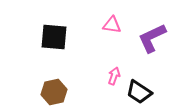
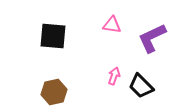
black square: moved 1 px left, 1 px up
black trapezoid: moved 2 px right, 6 px up; rotated 12 degrees clockwise
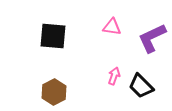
pink triangle: moved 2 px down
brown hexagon: rotated 15 degrees counterclockwise
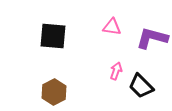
purple L-shape: rotated 40 degrees clockwise
pink arrow: moved 2 px right, 5 px up
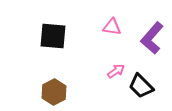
purple L-shape: rotated 64 degrees counterclockwise
pink arrow: rotated 36 degrees clockwise
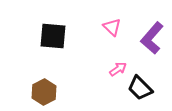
pink triangle: rotated 36 degrees clockwise
pink arrow: moved 2 px right, 2 px up
black trapezoid: moved 1 px left, 2 px down
brown hexagon: moved 10 px left
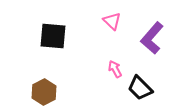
pink triangle: moved 6 px up
pink arrow: moved 3 px left; rotated 84 degrees counterclockwise
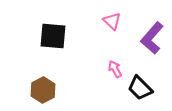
brown hexagon: moved 1 px left, 2 px up
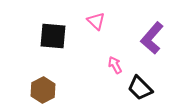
pink triangle: moved 16 px left
pink arrow: moved 4 px up
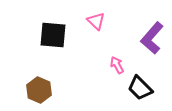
black square: moved 1 px up
pink arrow: moved 2 px right
brown hexagon: moved 4 px left; rotated 10 degrees counterclockwise
